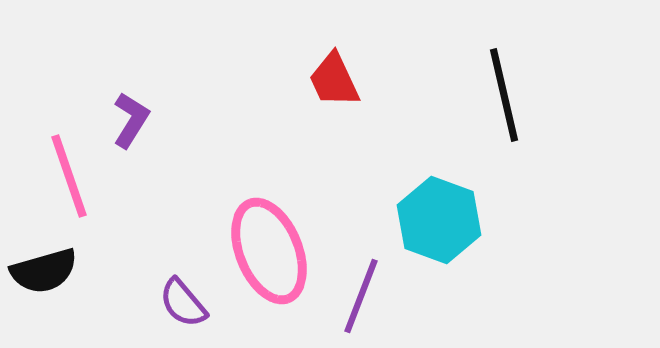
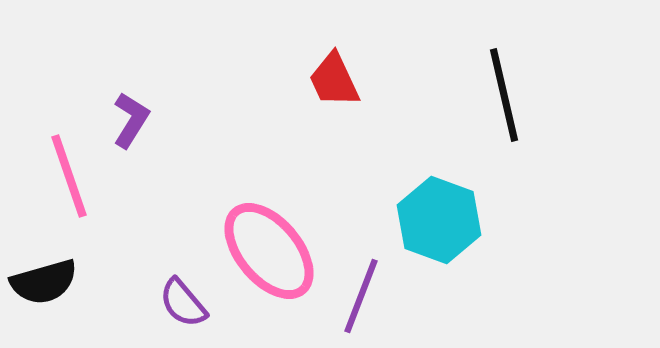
pink ellipse: rotated 18 degrees counterclockwise
black semicircle: moved 11 px down
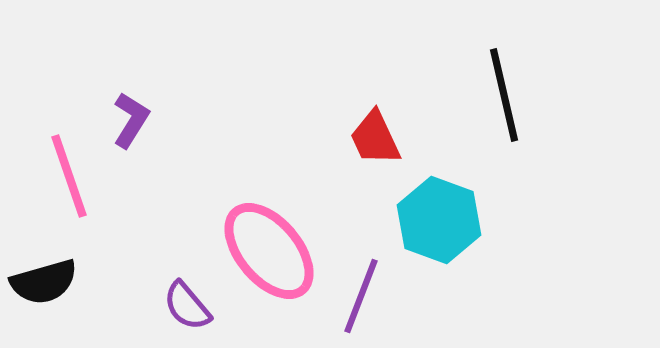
red trapezoid: moved 41 px right, 58 px down
purple semicircle: moved 4 px right, 3 px down
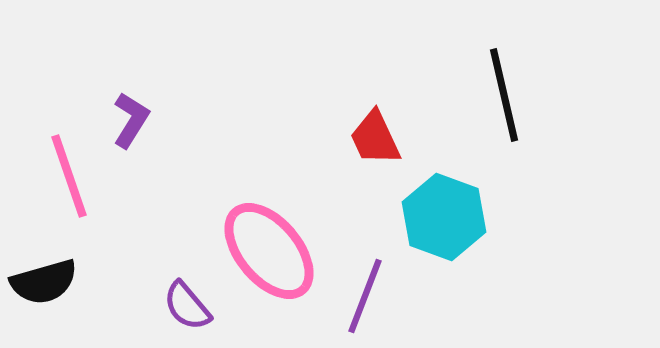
cyan hexagon: moved 5 px right, 3 px up
purple line: moved 4 px right
